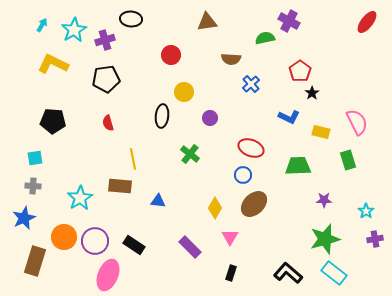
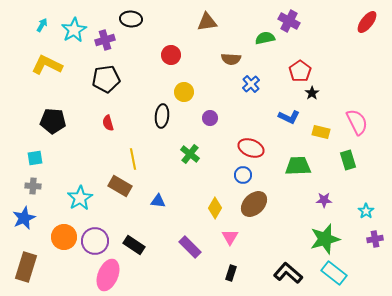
yellow L-shape at (53, 64): moved 6 px left, 1 px down
brown rectangle at (120, 186): rotated 25 degrees clockwise
brown rectangle at (35, 261): moved 9 px left, 6 px down
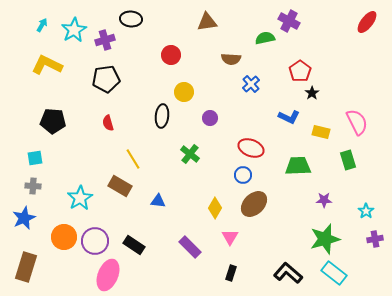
yellow line at (133, 159): rotated 20 degrees counterclockwise
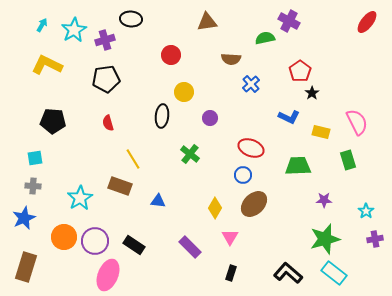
brown rectangle at (120, 186): rotated 10 degrees counterclockwise
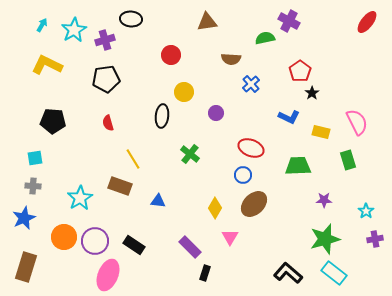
purple circle at (210, 118): moved 6 px right, 5 px up
black rectangle at (231, 273): moved 26 px left
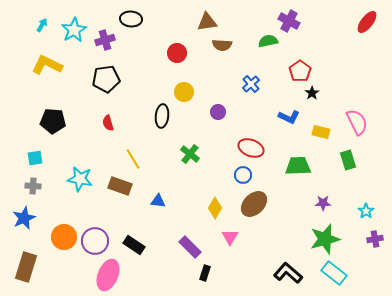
green semicircle at (265, 38): moved 3 px right, 3 px down
red circle at (171, 55): moved 6 px right, 2 px up
brown semicircle at (231, 59): moved 9 px left, 14 px up
purple circle at (216, 113): moved 2 px right, 1 px up
cyan star at (80, 198): moved 19 px up; rotated 30 degrees counterclockwise
purple star at (324, 200): moved 1 px left, 3 px down
